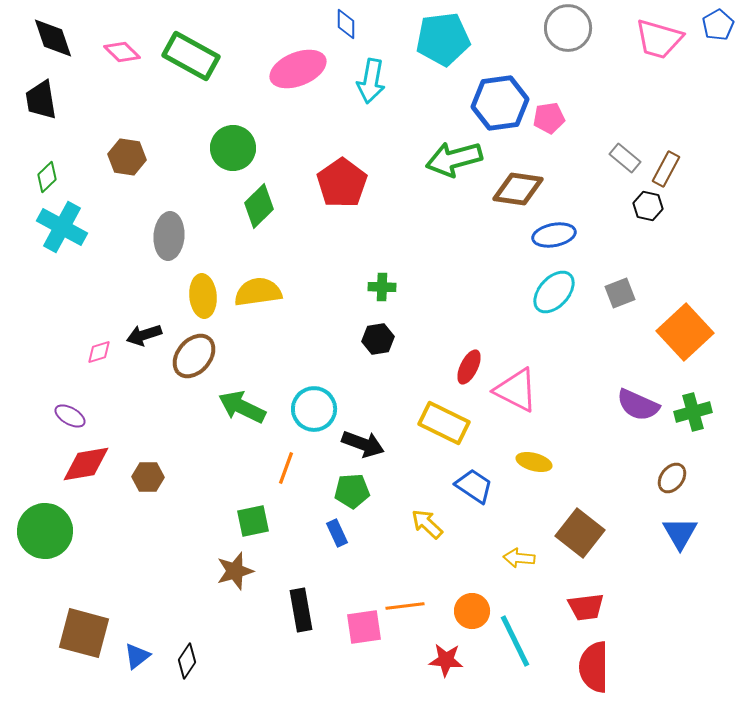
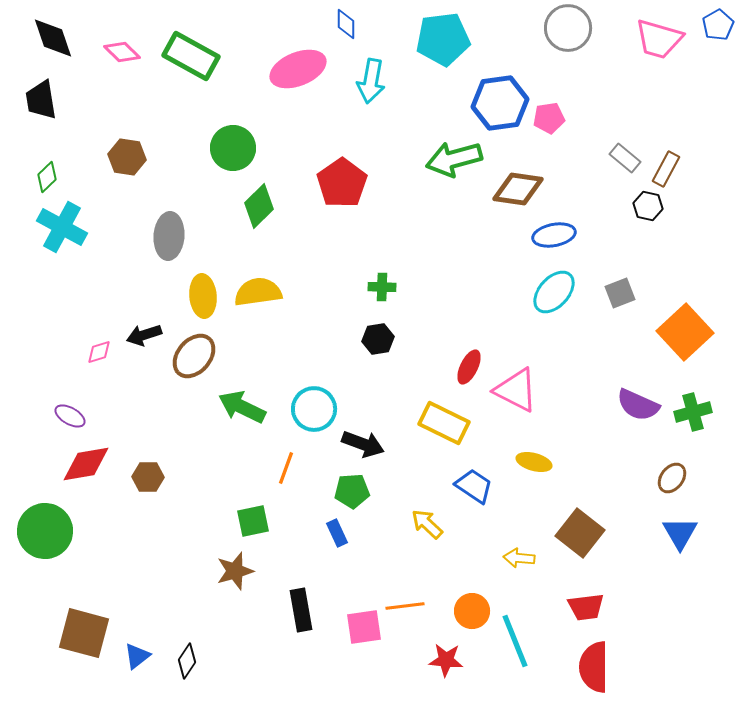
cyan line at (515, 641): rotated 4 degrees clockwise
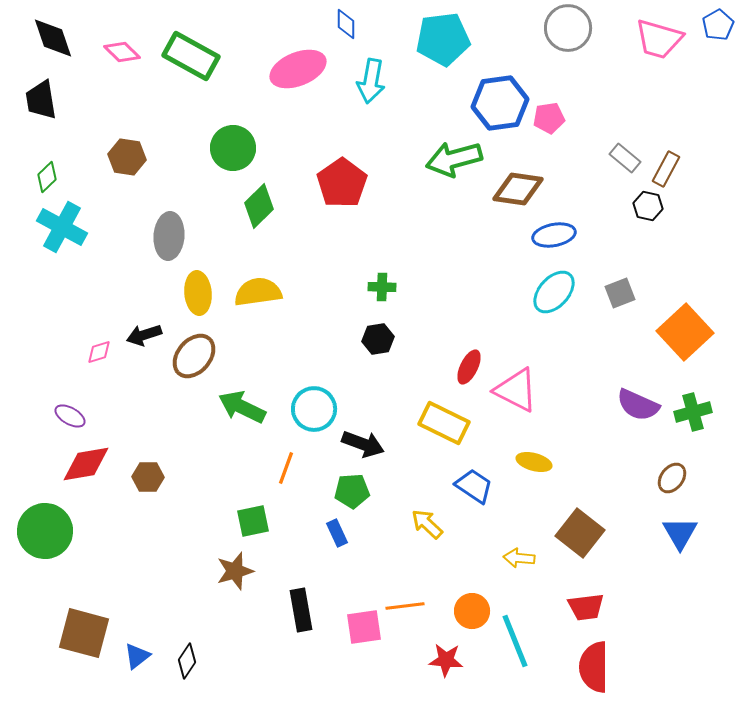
yellow ellipse at (203, 296): moved 5 px left, 3 px up
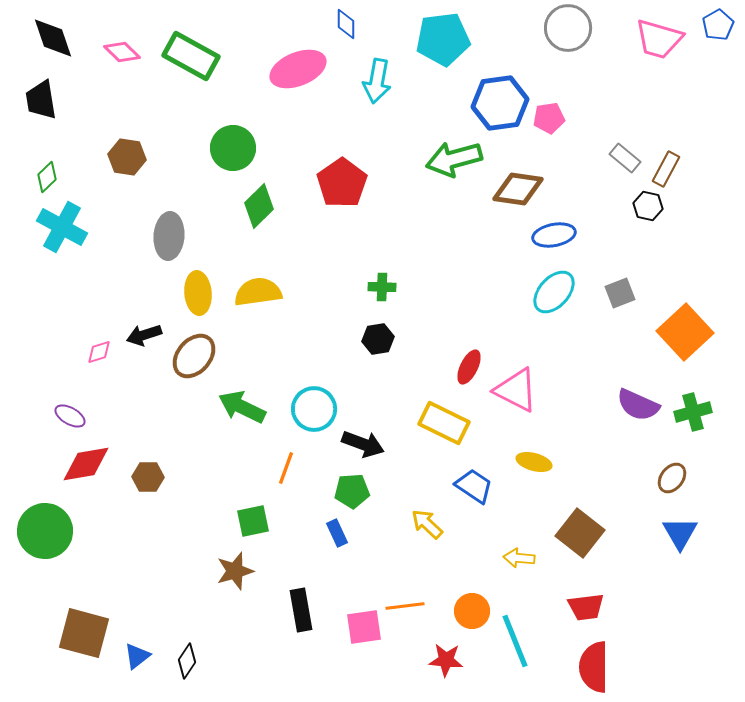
cyan arrow at (371, 81): moved 6 px right
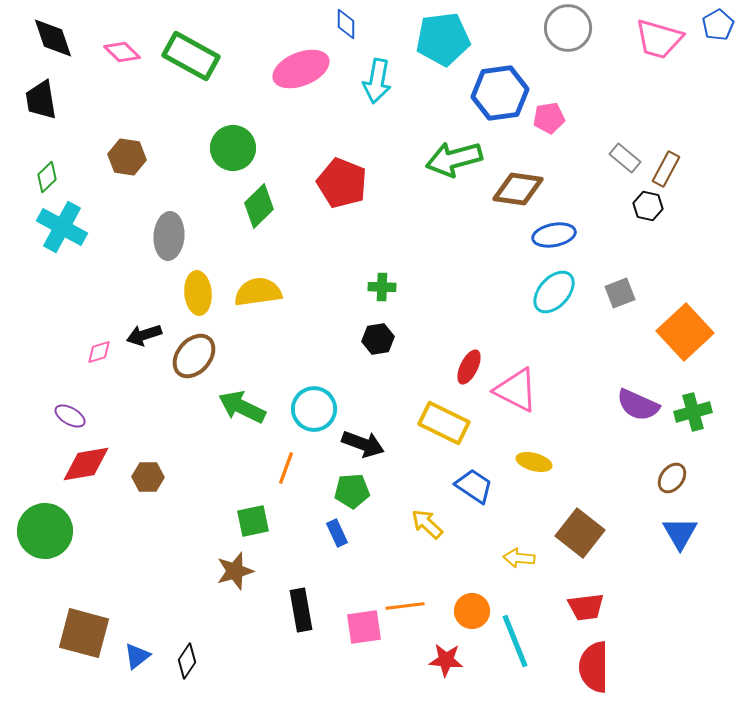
pink ellipse at (298, 69): moved 3 px right
blue hexagon at (500, 103): moved 10 px up
red pentagon at (342, 183): rotated 15 degrees counterclockwise
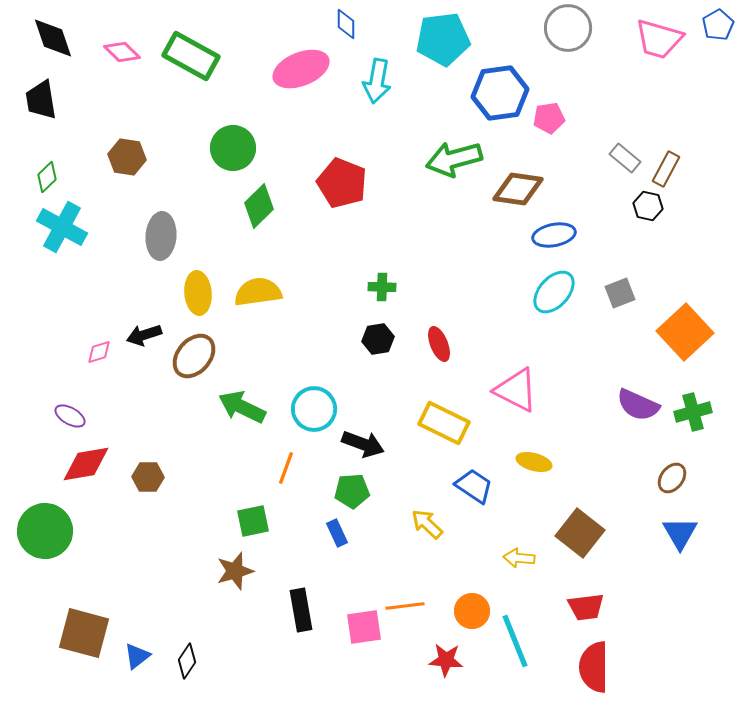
gray ellipse at (169, 236): moved 8 px left
red ellipse at (469, 367): moved 30 px left, 23 px up; rotated 48 degrees counterclockwise
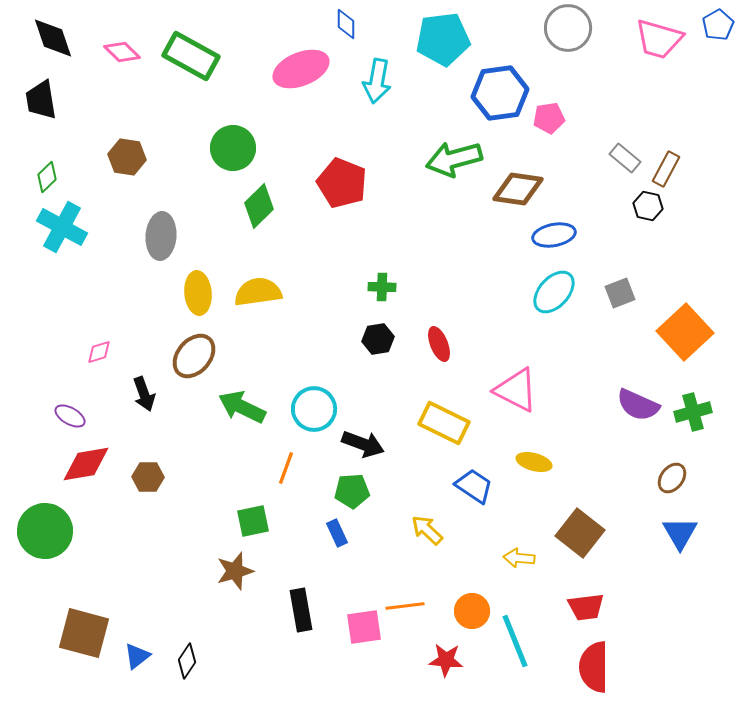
black arrow at (144, 335): moved 59 px down; rotated 92 degrees counterclockwise
yellow arrow at (427, 524): moved 6 px down
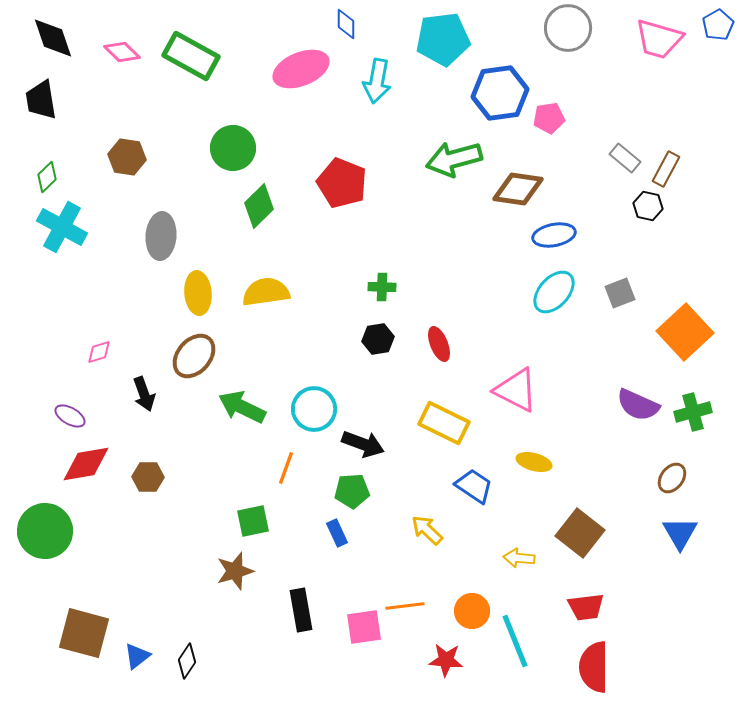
yellow semicircle at (258, 292): moved 8 px right
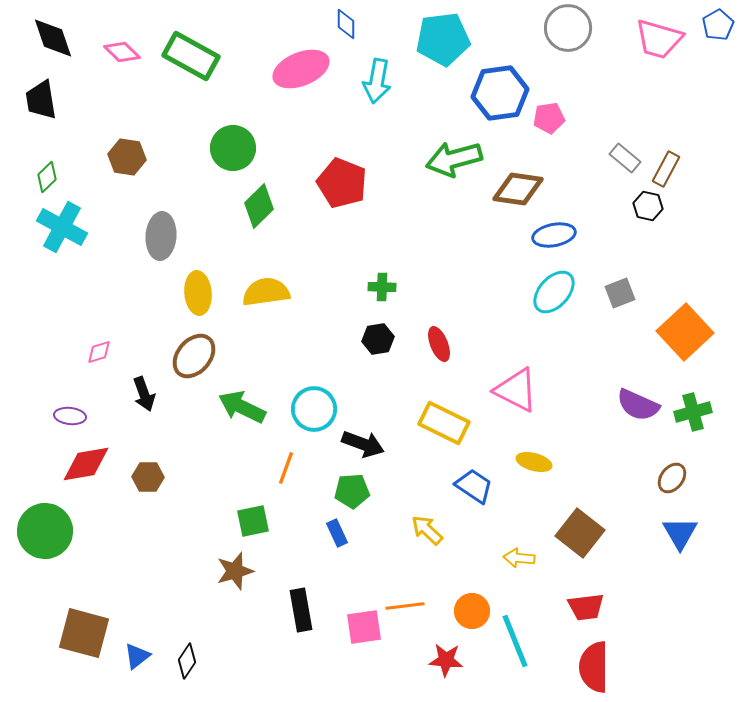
purple ellipse at (70, 416): rotated 24 degrees counterclockwise
